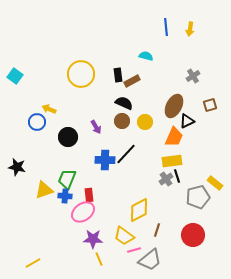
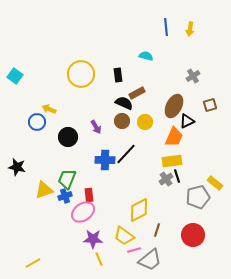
brown rectangle at (132, 81): moved 5 px right, 12 px down
blue cross at (65, 196): rotated 24 degrees counterclockwise
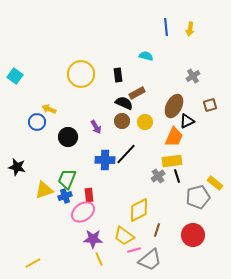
gray cross at (166, 179): moved 8 px left, 3 px up
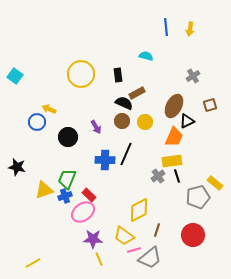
black line at (126, 154): rotated 20 degrees counterclockwise
red rectangle at (89, 195): rotated 40 degrees counterclockwise
gray trapezoid at (150, 260): moved 2 px up
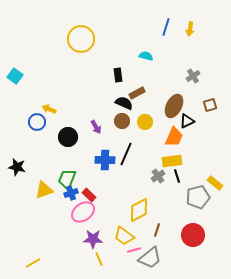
blue line at (166, 27): rotated 24 degrees clockwise
yellow circle at (81, 74): moved 35 px up
blue cross at (65, 196): moved 6 px right, 3 px up
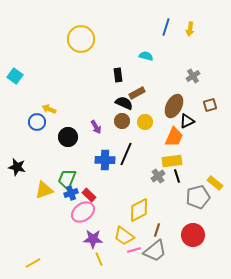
gray trapezoid at (150, 258): moved 5 px right, 7 px up
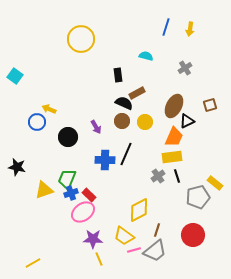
gray cross at (193, 76): moved 8 px left, 8 px up
yellow rectangle at (172, 161): moved 4 px up
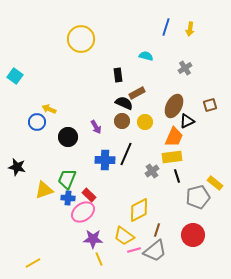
gray cross at (158, 176): moved 6 px left, 5 px up
blue cross at (71, 193): moved 3 px left, 5 px down; rotated 24 degrees clockwise
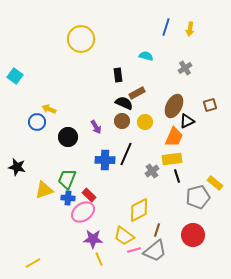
yellow rectangle at (172, 157): moved 2 px down
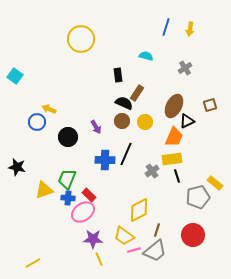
brown rectangle at (137, 93): rotated 28 degrees counterclockwise
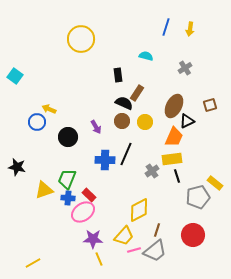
yellow trapezoid at (124, 236): rotated 85 degrees counterclockwise
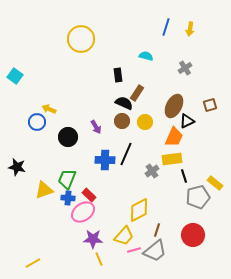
black line at (177, 176): moved 7 px right
